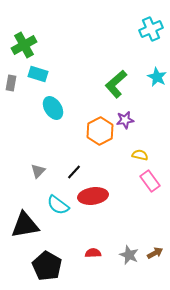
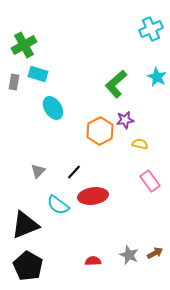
gray rectangle: moved 3 px right, 1 px up
yellow semicircle: moved 11 px up
black triangle: rotated 12 degrees counterclockwise
red semicircle: moved 8 px down
black pentagon: moved 19 px left
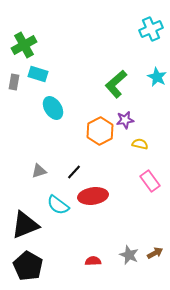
gray triangle: moved 1 px right; rotated 28 degrees clockwise
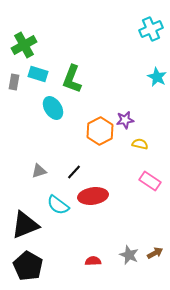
green L-shape: moved 44 px left, 5 px up; rotated 28 degrees counterclockwise
pink rectangle: rotated 20 degrees counterclockwise
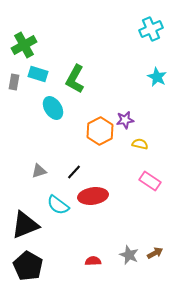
green L-shape: moved 3 px right; rotated 8 degrees clockwise
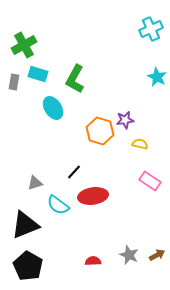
orange hexagon: rotated 16 degrees counterclockwise
gray triangle: moved 4 px left, 12 px down
brown arrow: moved 2 px right, 2 px down
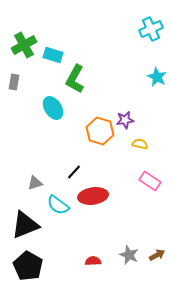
cyan rectangle: moved 15 px right, 19 px up
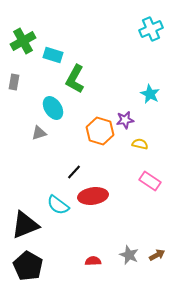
green cross: moved 1 px left, 4 px up
cyan star: moved 7 px left, 17 px down
gray triangle: moved 4 px right, 50 px up
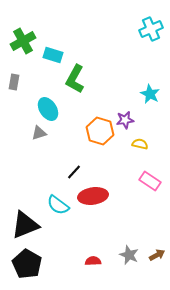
cyan ellipse: moved 5 px left, 1 px down
black pentagon: moved 1 px left, 2 px up
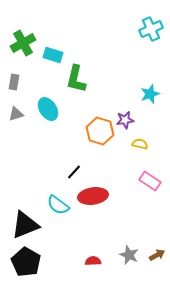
green cross: moved 2 px down
green L-shape: moved 1 px right; rotated 16 degrees counterclockwise
cyan star: rotated 24 degrees clockwise
gray triangle: moved 23 px left, 19 px up
black pentagon: moved 1 px left, 2 px up
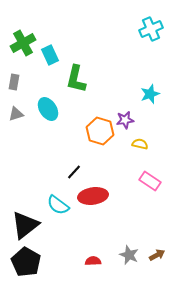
cyan rectangle: moved 3 px left; rotated 48 degrees clockwise
black triangle: rotated 16 degrees counterclockwise
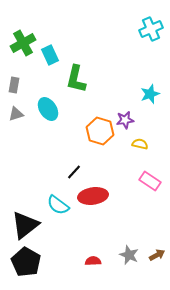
gray rectangle: moved 3 px down
